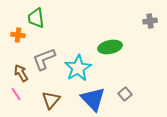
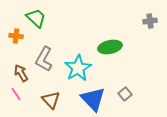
green trapezoid: rotated 140 degrees clockwise
orange cross: moved 2 px left, 1 px down
gray L-shape: rotated 40 degrees counterclockwise
brown triangle: rotated 24 degrees counterclockwise
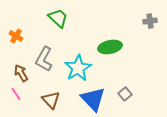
green trapezoid: moved 22 px right
orange cross: rotated 24 degrees clockwise
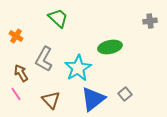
blue triangle: rotated 36 degrees clockwise
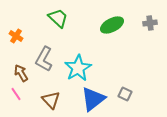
gray cross: moved 2 px down
green ellipse: moved 2 px right, 22 px up; rotated 15 degrees counterclockwise
gray square: rotated 24 degrees counterclockwise
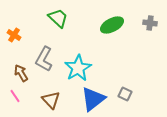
gray cross: rotated 16 degrees clockwise
orange cross: moved 2 px left, 1 px up
pink line: moved 1 px left, 2 px down
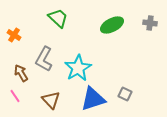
blue triangle: rotated 20 degrees clockwise
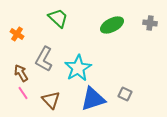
orange cross: moved 3 px right, 1 px up
pink line: moved 8 px right, 3 px up
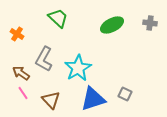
brown arrow: rotated 24 degrees counterclockwise
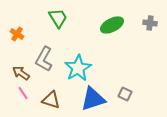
green trapezoid: rotated 15 degrees clockwise
brown triangle: rotated 30 degrees counterclockwise
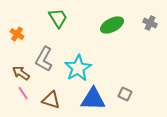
gray cross: rotated 16 degrees clockwise
blue triangle: rotated 20 degrees clockwise
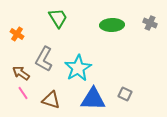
green ellipse: rotated 25 degrees clockwise
